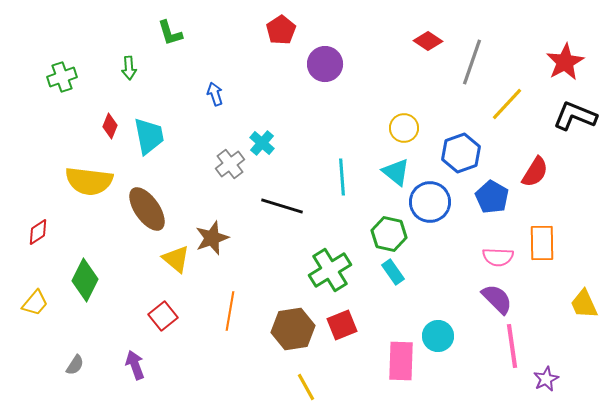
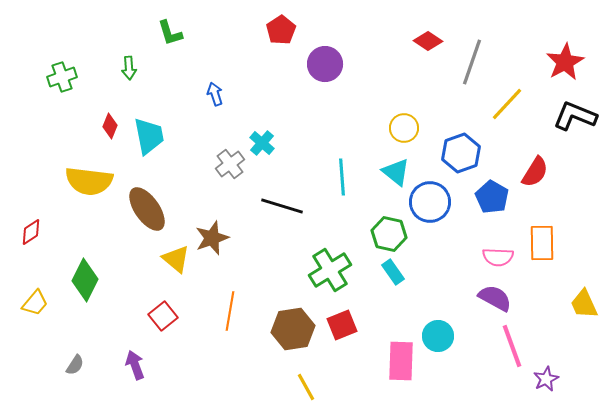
red diamond at (38, 232): moved 7 px left
purple semicircle at (497, 299): moved 2 px left, 1 px up; rotated 16 degrees counterclockwise
pink line at (512, 346): rotated 12 degrees counterclockwise
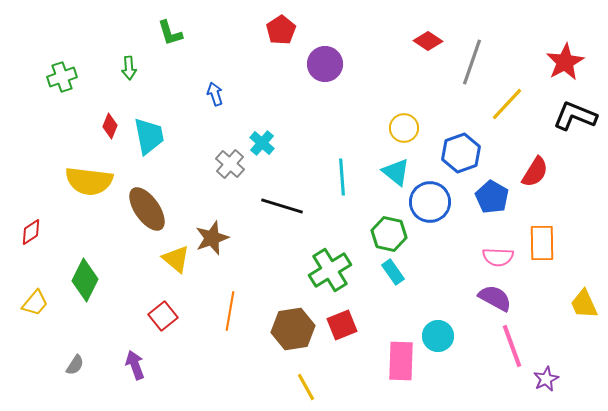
gray cross at (230, 164): rotated 12 degrees counterclockwise
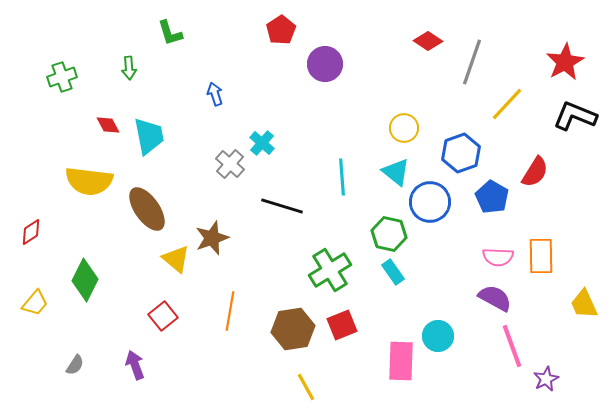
red diamond at (110, 126): moved 2 px left, 1 px up; rotated 50 degrees counterclockwise
orange rectangle at (542, 243): moved 1 px left, 13 px down
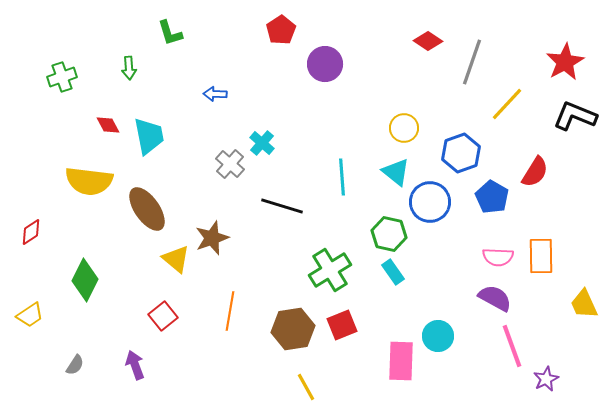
blue arrow at (215, 94): rotated 70 degrees counterclockwise
yellow trapezoid at (35, 303): moved 5 px left, 12 px down; rotated 16 degrees clockwise
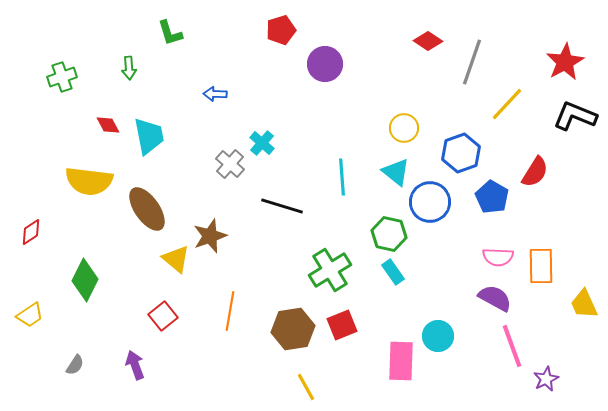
red pentagon at (281, 30): rotated 16 degrees clockwise
brown star at (212, 238): moved 2 px left, 2 px up
orange rectangle at (541, 256): moved 10 px down
